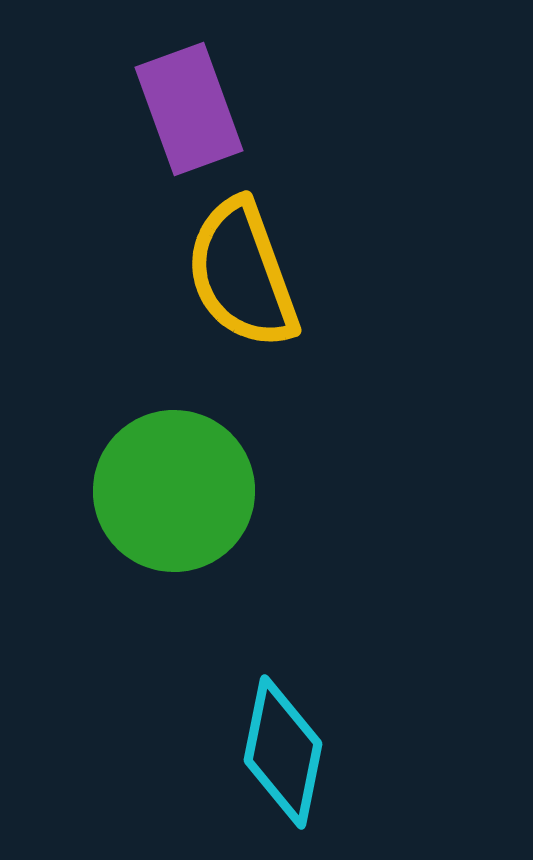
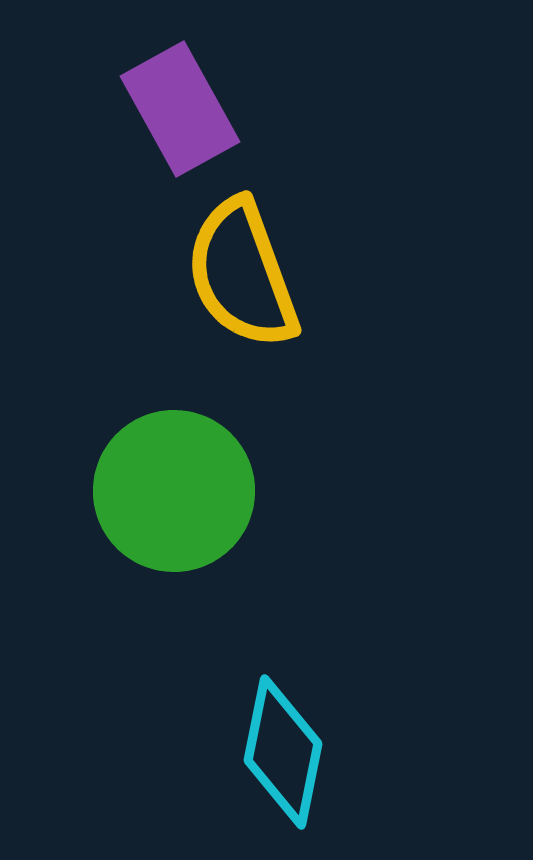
purple rectangle: moved 9 px left; rotated 9 degrees counterclockwise
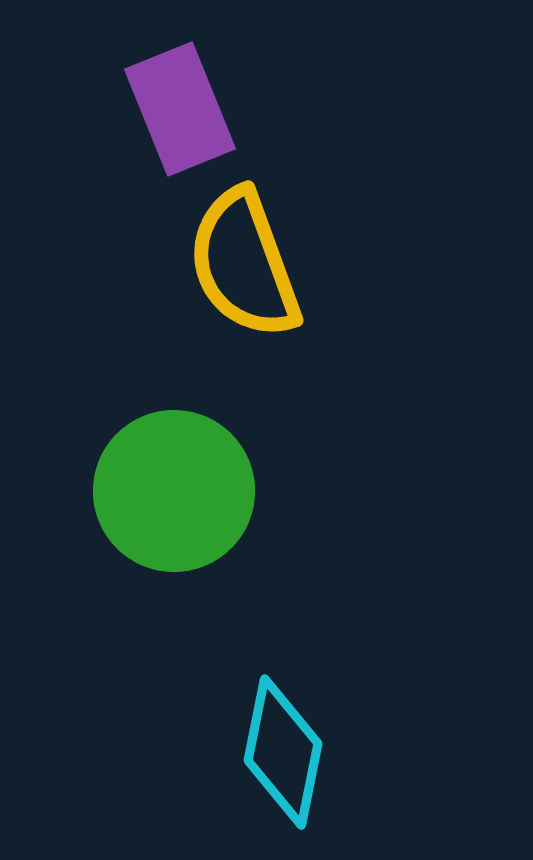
purple rectangle: rotated 7 degrees clockwise
yellow semicircle: moved 2 px right, 10 px up
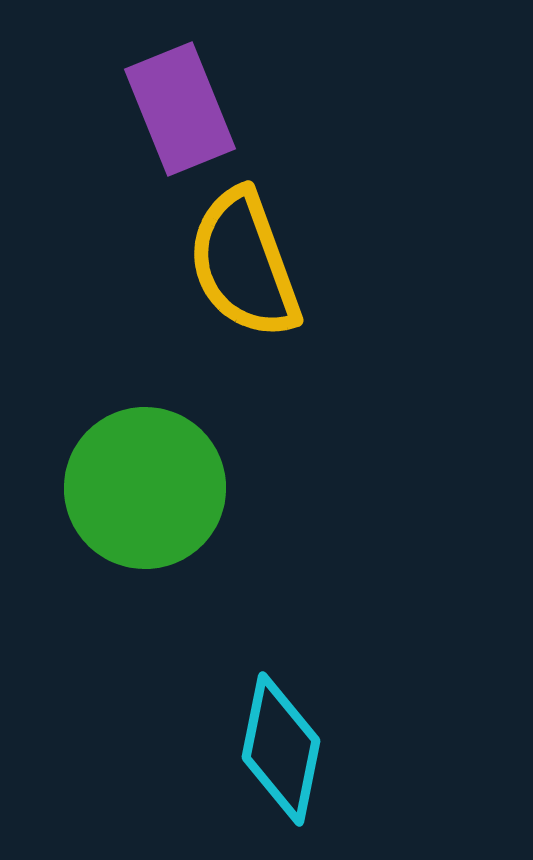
green circle: moved 29 px left, 3 px up
cyan diamond: moved 2 px left, 3 px up
